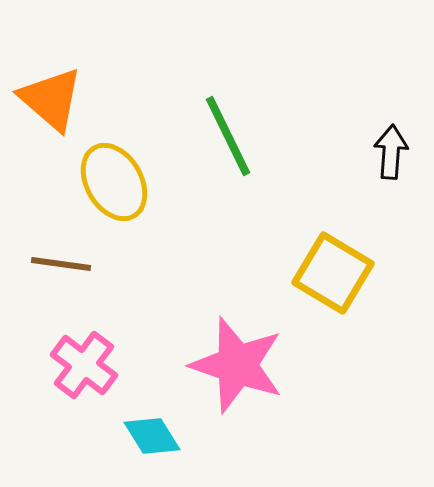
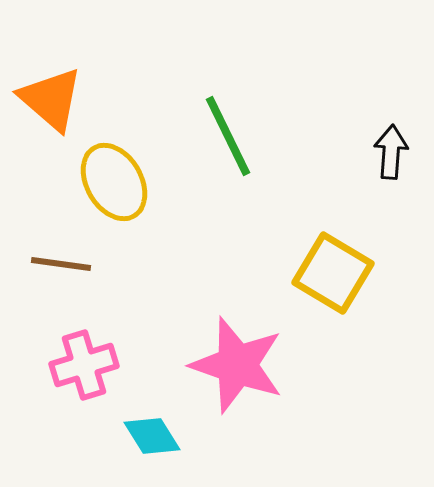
pink cross: rotated 36 degrees clockwise
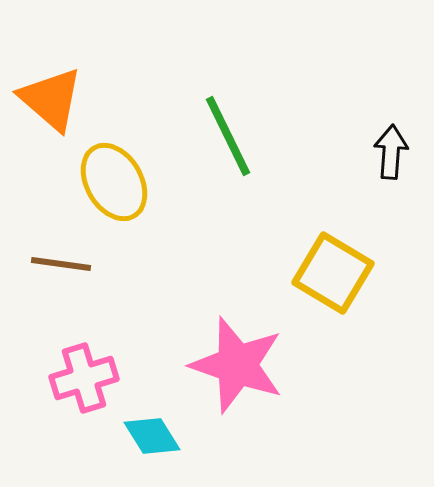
pink cross: moved 13 px down
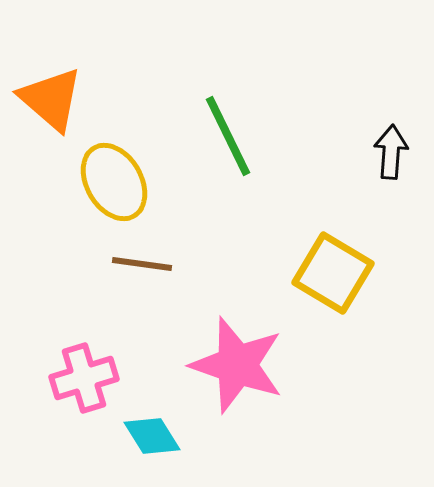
brown line: moved 81 px right
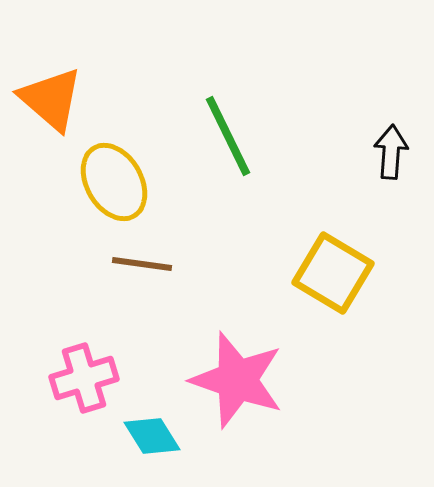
pink star: moved 15 px down
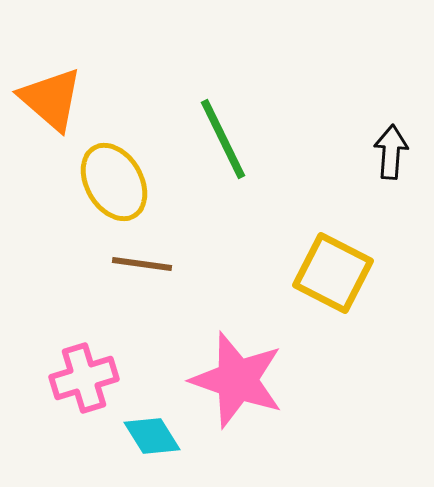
green line: moved 5 px left, 3 px down
yellow square: rotated 4 degrees counterclockwise
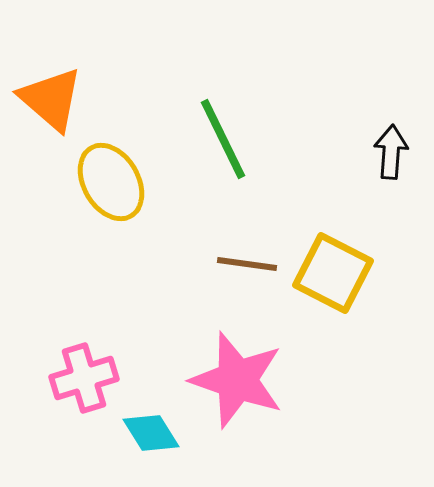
yellow ellipse: moved 3 px left
brown line: moved 105 px right
cyan diamond: moved 1 px left, 3 px up
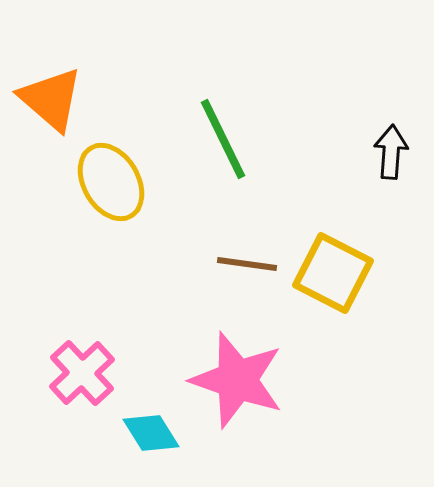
pink cross: moved 2 px left, 5 px up; rotated 26 degrees counterclockwise
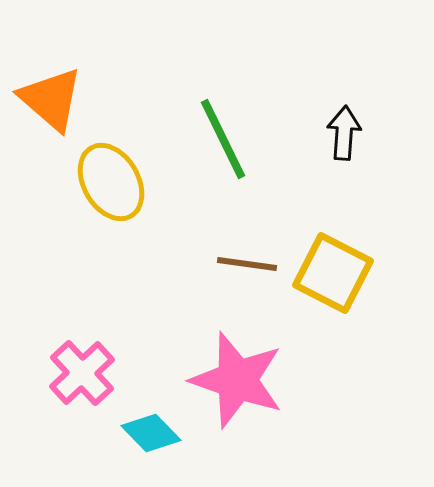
black arrow: moved 47 px left, 19 px up
cyan diamond: rotated 12 degrees counterclockwise
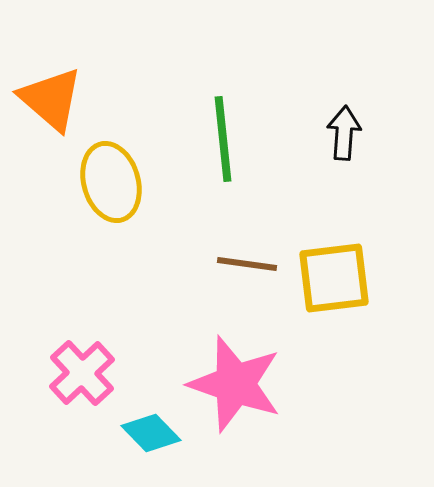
green line: rotated 20 degrees clockwise
yellow ellipse: rotated 14 degrees clockwise
yellow square: moved 1 px right, 5 px down; rotated 34 degrees counterclockwise
pink star: moved 2 px left, 4 px down
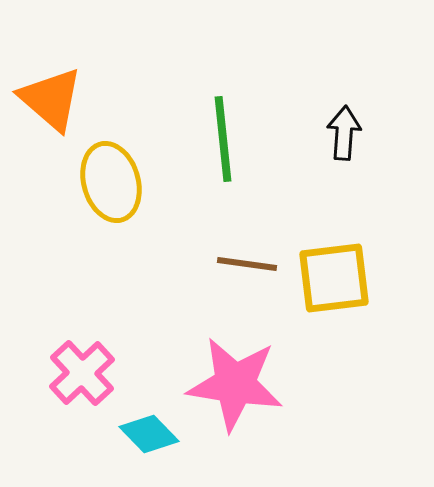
pink star: rotated 10 degrees counterclockwise
cyan diamond: moved 2 px left, 1 px down
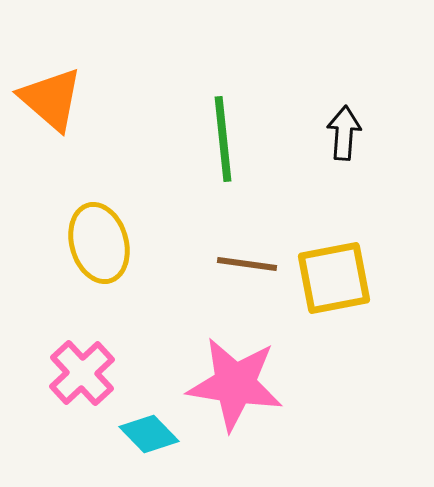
yellow ellipse: moved 12 px left, 61 px down
yellow square: rotated 4 degrees counterclockwise
